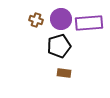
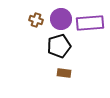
purple rectangle: moved 1 px right
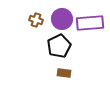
purple circle: moved 1 px right
black pentagon: rotated 10 degrees counterclockwise
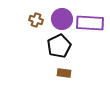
purple rectangle: rotated 8 degrees clockwise
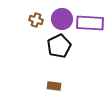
brown rectangle: moved 10 px left, 13 px down
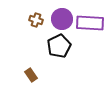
brown rectangle: moved 23 px left, 11 px up; rotated 48 degrees clockwise
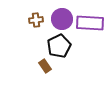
brown cross: rotated 24 degrees counterclockwise
brown rectangle: moved 14 px right, 9 px up
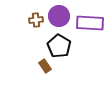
purple circle: moved 3 px left, 3 px up
black pentagon: rotated 15 degrees counterclockwise
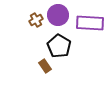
purple circle: moved 1 px left, 1 px up
brown cross: rotated 24 degrees counterclockwise
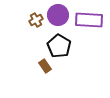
purple rectangle: moved 1 px left, 3 px up
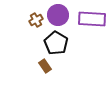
purple rectangle: moved 3 px right, 1 px up
black pentagon: moved 3 px left, 3 px up
